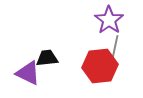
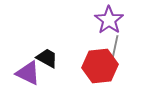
black trapezoid: rotated 35 degrees clockwise
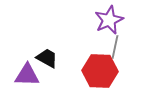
purple star: rotated 12 degrees clockwise
red hexagon: moved 5 px down; rotated 8 degrees clockwise
purple triangle: moved 1 px left, 2 px down; rotated 24 degrees counterclockwise
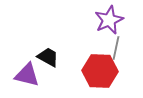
gray line: moved 1 px right, 1 px down
black trapezoid: moved 1 px right, 1 px up
purple triangle: rotated 12 degrees clockwise
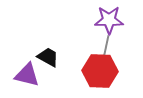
purple star: rotated 24 degrees clockwise
gray line: moved 10 px left, 1 px up
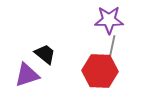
gray line: moved 6 px right
black trapezoid: moved 3 px left, 3 px up; rotated 10 degrees clockwise
purple triangle: rotated 32 degrees counterclockwise
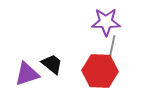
purple star: moved 3 px left, 2 px down
black trapezoid: moved 7 px right, 10 px down
purple triangle: moved 1 px up
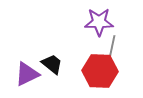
purple star: moved 7 px left
purple triangle: rotated 8 degrees counterclockwise
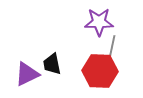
black trapezoid: rotated 140 degrees counterclockwise
